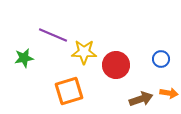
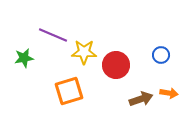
blue circle: moved 4 px up
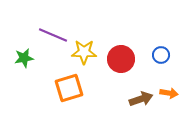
red circle: moved 5 px right, 6 px up
orange square: moved 3 px up
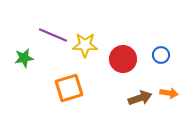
yellow star: moved 1 px right, 7 px up
red circle: moved 2 px right
brown arrow: moved 1 px left, 1 px up
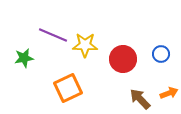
blue circle: moved 1 px up
orange square: moved 1 px left; rotated 8 degrees counterclockwise
orange arrow: rotated 30 degrees counterclockwise
brown arrow: moved 1 px down; rotated 115 degrees counterclockwise
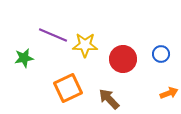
brown arrow: moved 31 px left
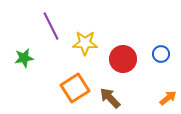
purple line: moved 2 px left, 9 px up; rotated 40 degrees clockwise
yellow star: moved 2 px up
orange square: moved 7 px right; rotated 8 degrees counterclockwise
orange arrow: moved 1 px left, 5 px down; rotated 18 degrees counterclockwise
brown arrow: moved 1 px right, 1 px up
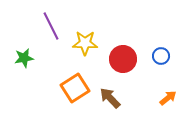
blue circle: moved 2 px down
